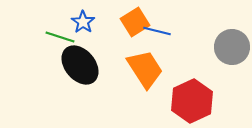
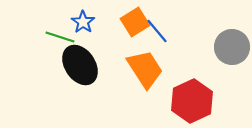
blue line: rotated 36 degrees clockwise
black ellipse: rotated 6 degrees clockwise
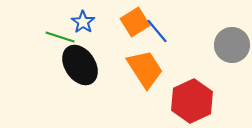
gray circle: moved 2 px up
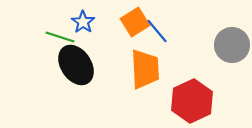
black ellipse: moved 4 px left
orange trapezoid: rotated 30 degrees clockwise
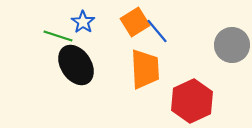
green line: moved 2 px left, 1 px up
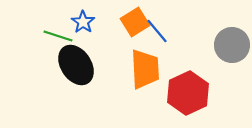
red hexagon: moved 4 px left, 8 px up
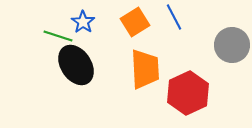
blue line: moved 17 px right, 14 px up; rotated 12 degrees clockwise
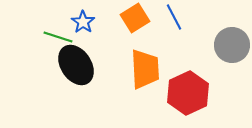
orange square: moved 4 px up
green line: moved 1 px down
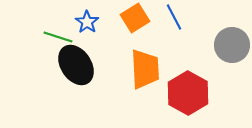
blue star: moved 4 px right
red hexagon: rotated 6 degrees counterclockwise
